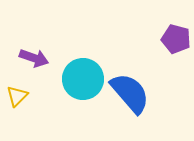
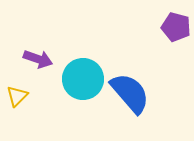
purple pentagon: moved 12 px up
purple arrow: moved 4 px right, 1 px down
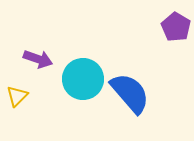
purple pentagon: rotated 16 degrees clockwise
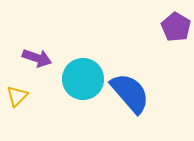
purple arrow: moved 1 px left, 1 px up
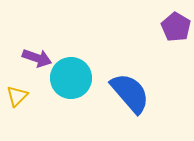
cyan circle: moved 12 px left, 1 px up
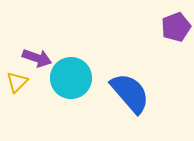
purple pentagon: rotated 20 degrees clockwise
yellow triangle: moved 14 px up
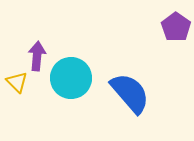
purple pentagon: rotated 16 degrees counterclockwise
purple arrow: moved 2 px up; rotated 104 degrees counterclockwise
yellow triangle: rotated 30 degrees counterclockwise
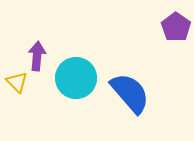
cyan circle: moved 5 px right
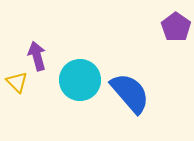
purple arrow: rotated 20 degrees counterclockwise
cyan circle: moved 4 px right, 2 px down
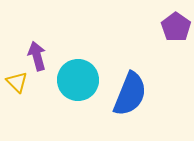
cyan circle: moved 2 px left
blue semicircle: moved 1 px down; rotated 63 degrees clockwise
